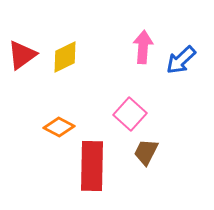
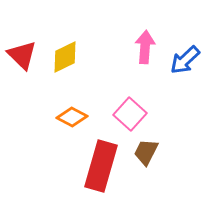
pink arrow: moved 2 px right
red triangle: rotated 40 degrees counterclockwise
blue arrow: moved 4 px right
orange diamond: moved 13 px right, 10 px up
red rectangle: moved 9 px right; rotated 15 degrees clockwise
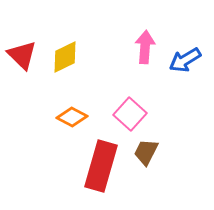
blue arrow: rotated 12 degrees clockwise
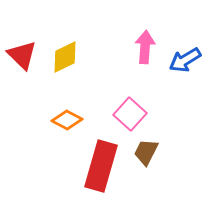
orange diamond: moved 5 px left, 3 px down
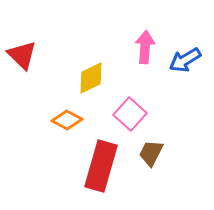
yellow diamond: moved 26 px right, 21 px down
brown trapezoid: moved 5 px right, 1 px down
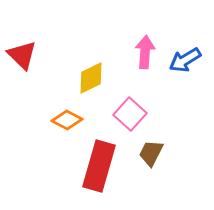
pink arrow: moved 5 px down
red rectangle: moved 2 px left
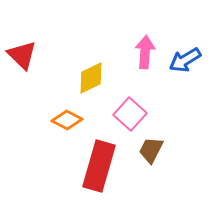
brown trapezoid: moved 3 px up
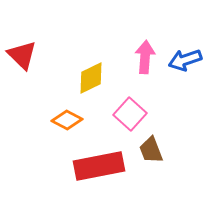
pink arrow: moved 5 px down
blue arrow: rotated 12 degrees clockwise
brown trapezoid: rotated 48 degrees counterclockwise
red rectangle: rotated 63 degrees clockwise
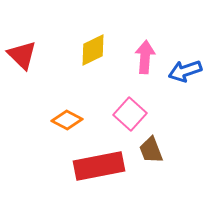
blue arrow: moved 11 px down
yellow diamond: moved 2 px right, 28 px up
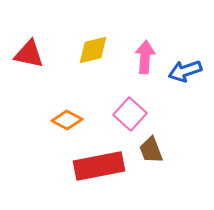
yellow diamond: rotated 12 degrees clockwise
red triangle: moved 7 px right, 1 px up; rotated 32 degrees counterclockwise
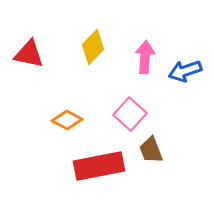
yellow diamond: moved 3 px up; rotated 32 degrees counterclockwise
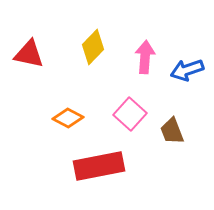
blue arrow: moved 2 px right, 1 px up
orange diamond: moved 1 px right, 2 px up
brown trapezoid: moved 21 px right, 19 px up
